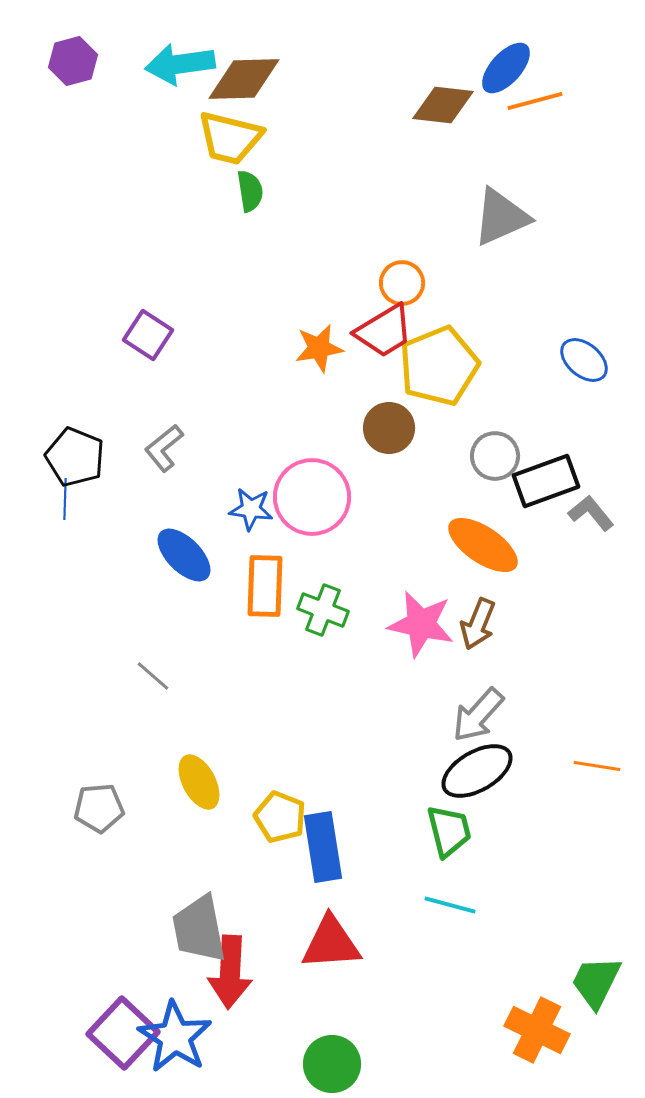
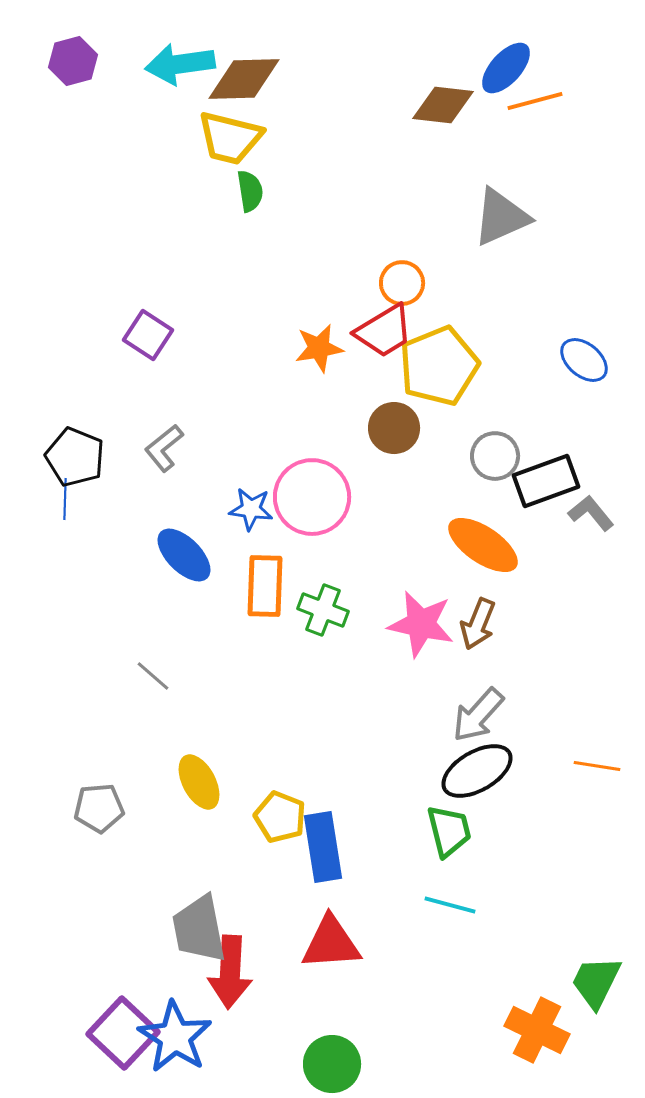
brown circle at (389, 428): moved 5 px right
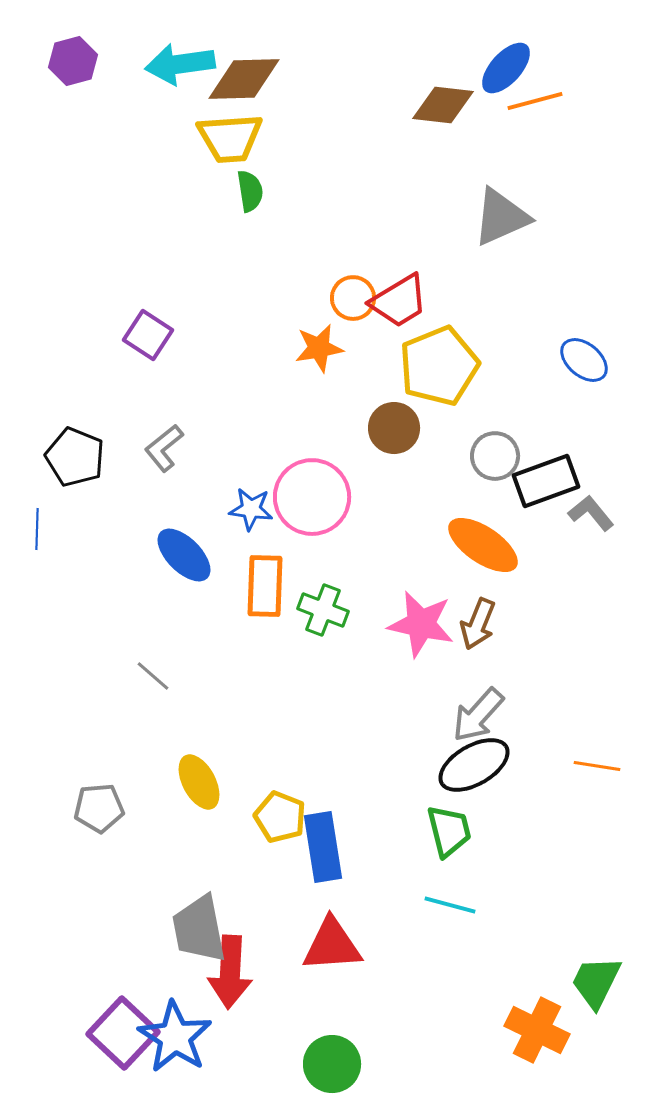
yellow trapezoid at (230, 138): rotated 18 degrees counterclockwise
orange circle at (402, 283): moved 49 px left, 15 px down
red trapezoid at (384, 331): moved 15 px right, 30 px up
blue line at (65, 499): moved 28 px left, 30 px down
black ellipse at (477, 771): moved 3 px left, 6 px up
red triangle at (331, 943): moved 1 px right, 2 px down
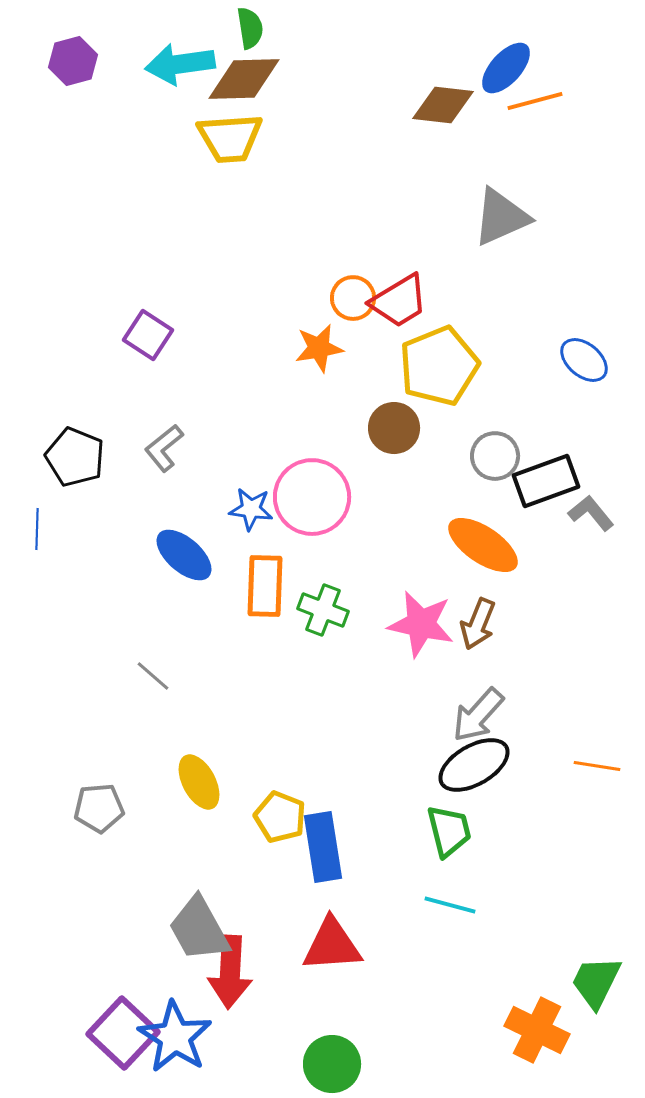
green semicircle at (250, 191): moved 163 px up
blue ellipse at (184, 555): rotated 4 degrees counterclockwise
gray trapezoid at (199, 929): rotated 18 degrees counterclockwise
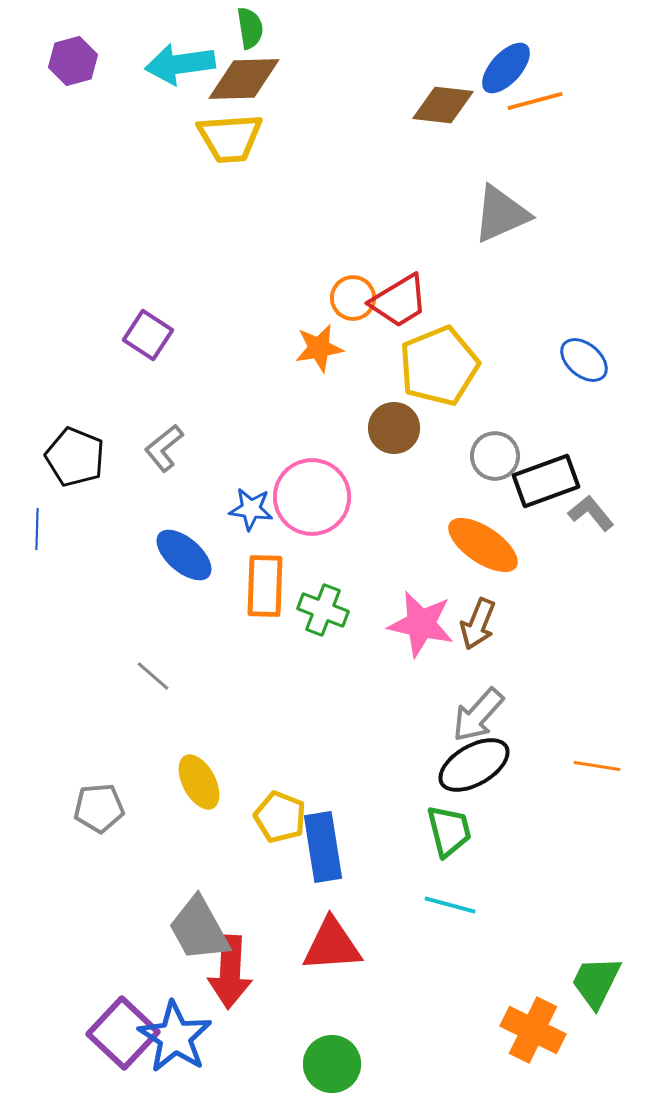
gray triangle at (501, 217): moved 3 px up
orange cross at (537, 1030): moved 4 px left
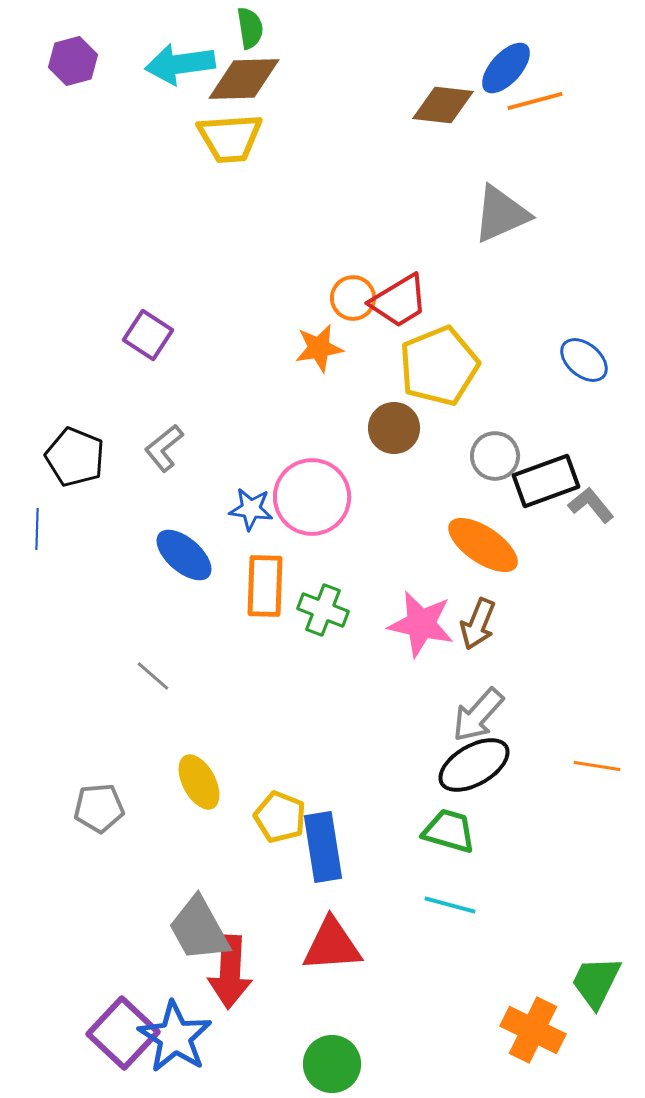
gray L-shape at (591, 513): moved 8 px up
green trapezoid at (449, 831): rotated 60 degrees counterclockwise
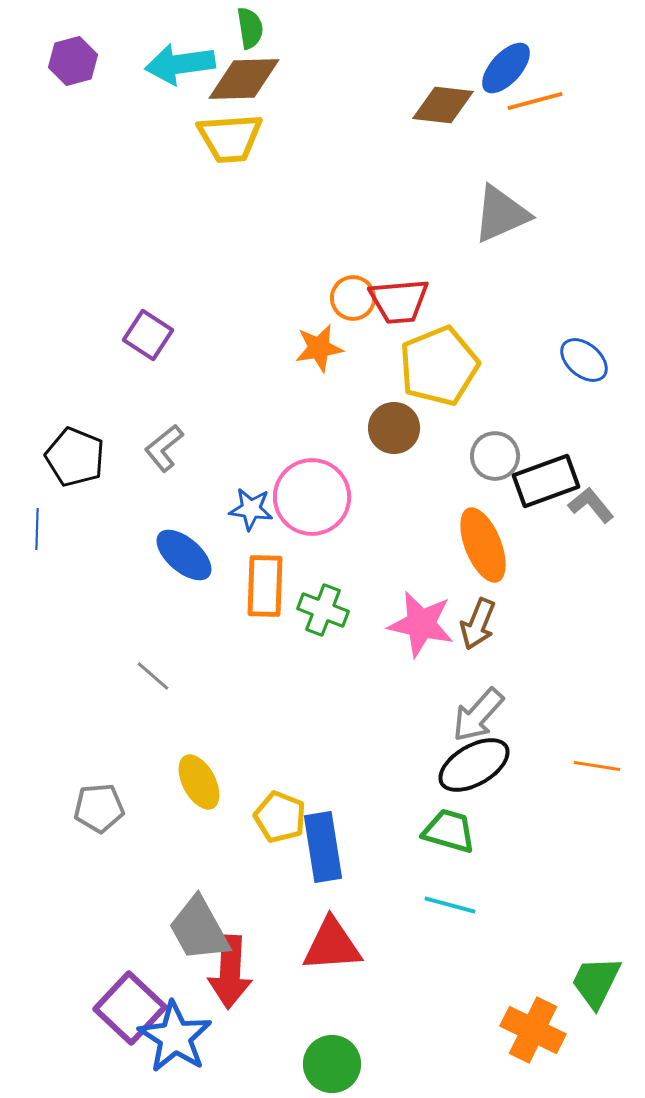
red trapezoid at (399, 301): rotated 26 degrees clockwise
orange ellipse at (483, 545): rotated 34 degrees clockwise
purple square at (123, 1033): moved 7 px right, 25 px up
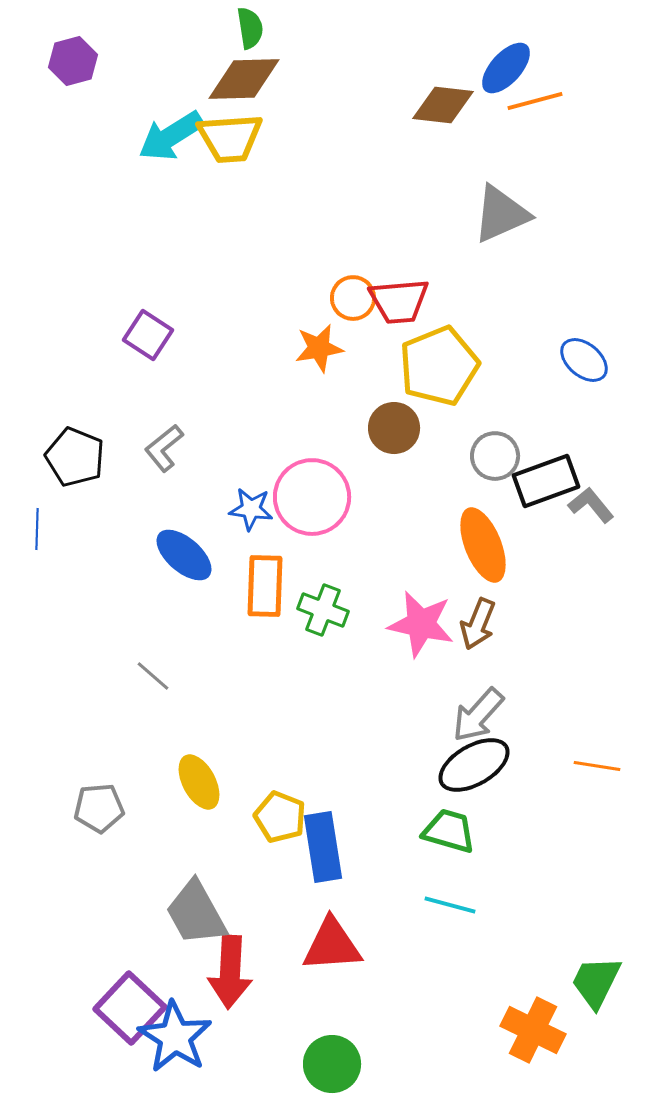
cyan arrow at (180, 64): moved 9 px left, 72 px down; rotated 24 degrees counterclockwise
gray trapezoid at (199, 929): moved 3 px left, 16 px up
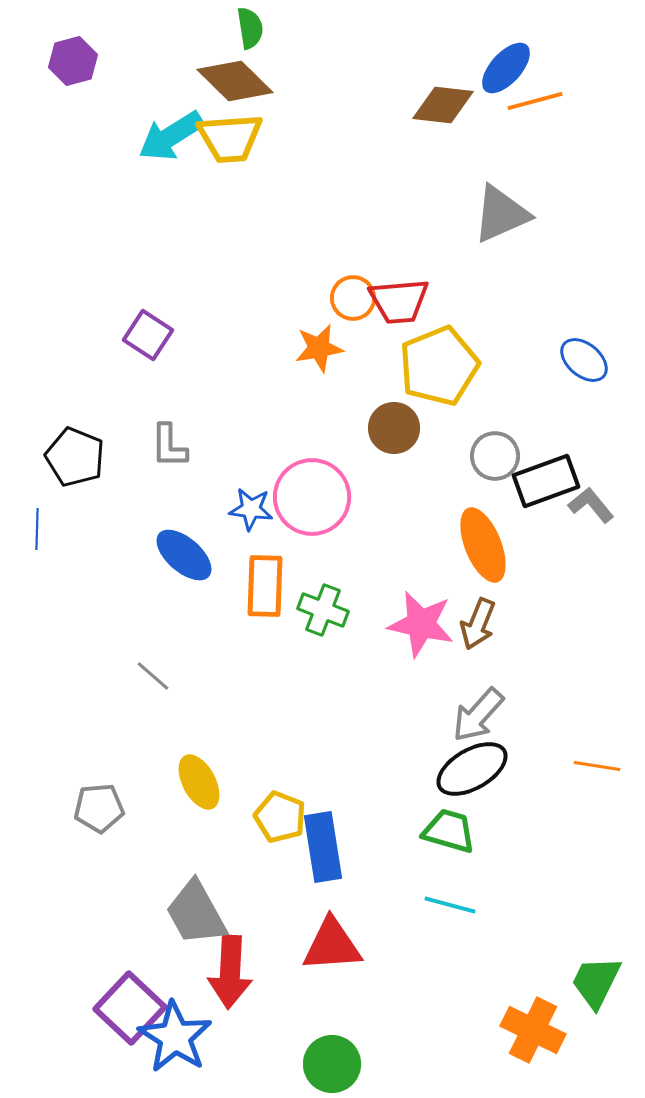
brown diamond at (244, 79): moved 9 px left, 2 px down; rotated 46 degrees clockwise
gray L-shape at (164, 448): moved 5 px right, 2 px up; rotated 51 degrees counterclockwise
black ellipse at (474, 765): moved 2 px left, 4 px down
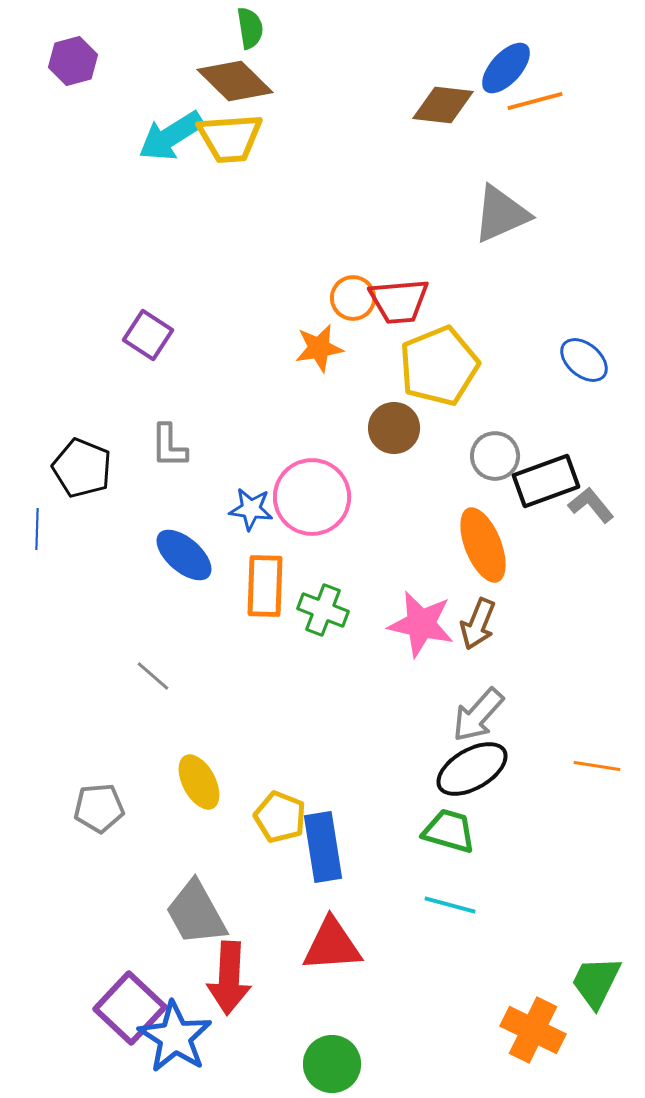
black pentagon at (75, 457): moved 7 px right, 11 px down
red arrow at (230, 972): moved 1 px left, 6 px down
